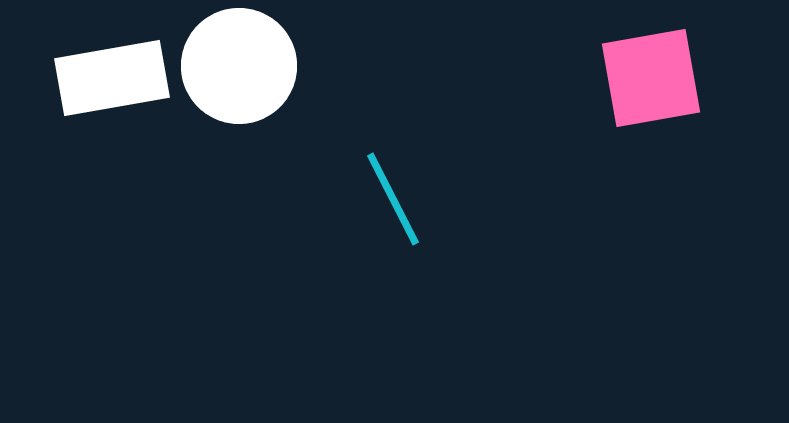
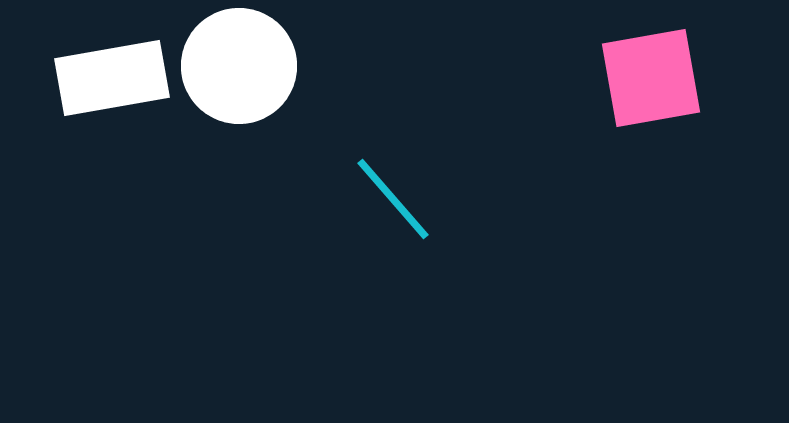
cyan line: rotated 14 degrees counterclockwise
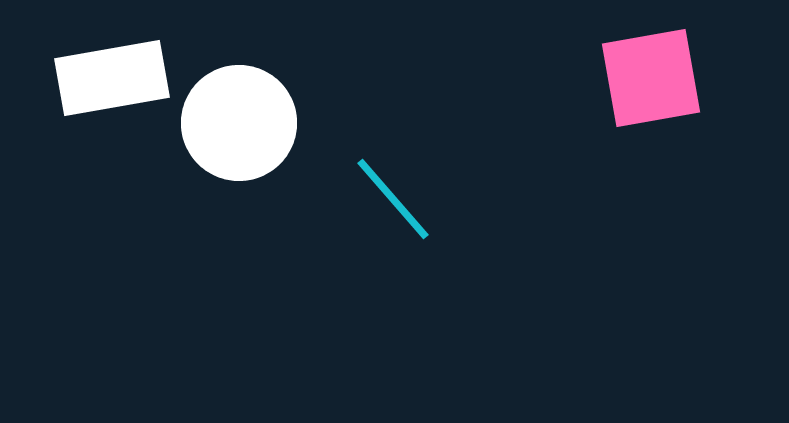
white circle: moved 57 px down
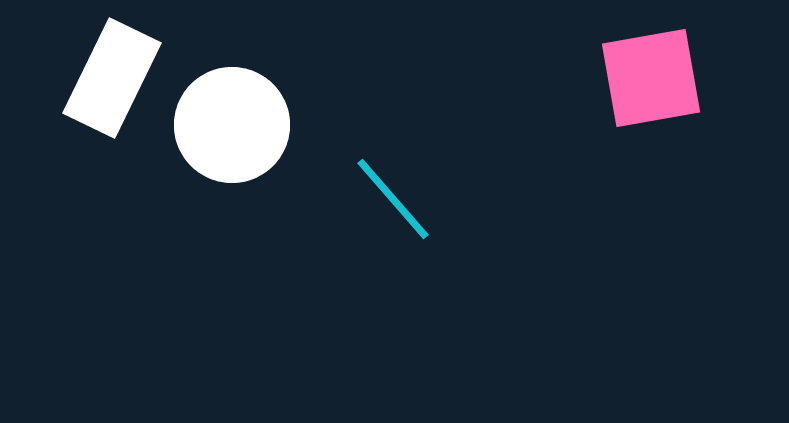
white rectangle: rotated 54 degrees counterclockwise
white circle: moved 7 px left, 2 px down
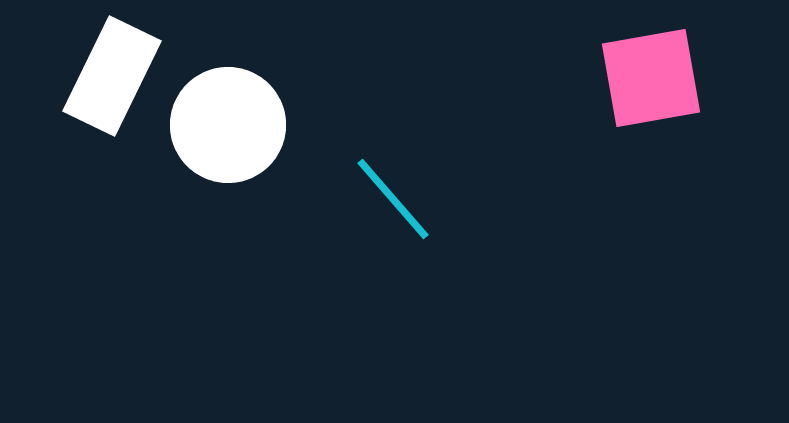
white rectangle: moved 2 px up
white circle: moved 4 px left
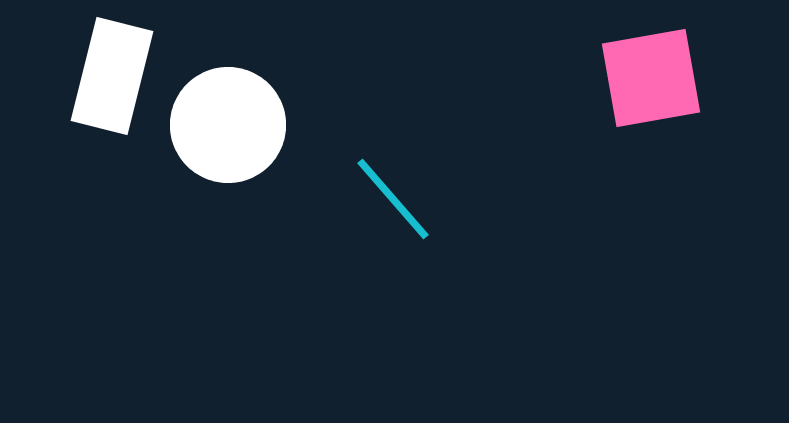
white rectangle: rotated 12 degrees counterclockwise
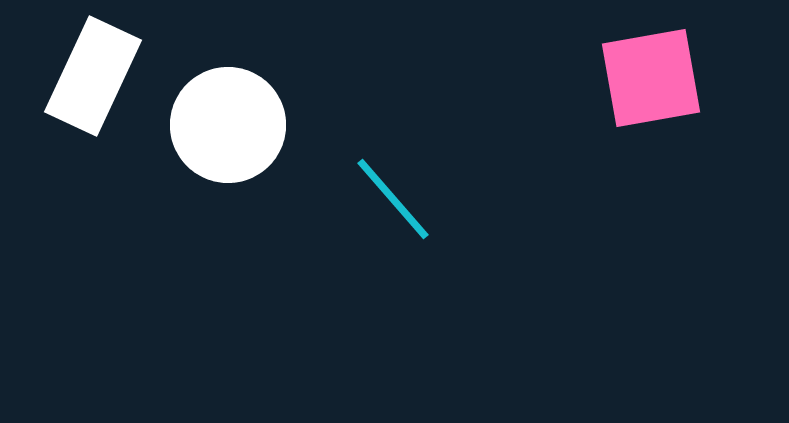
white rectangle: moved 19 px left; rotated 11 degrees clockwise
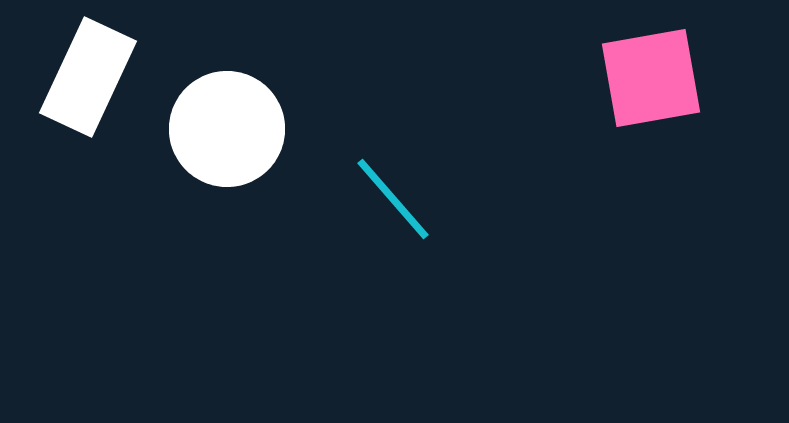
white rectangle: moved 5 px left, 1 px down
white circle: moved 1 px left, 4 px down
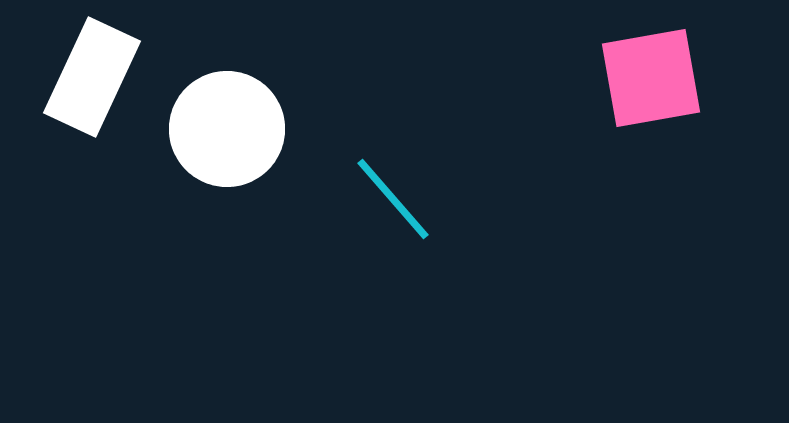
white rectangle: moved 4 px right
